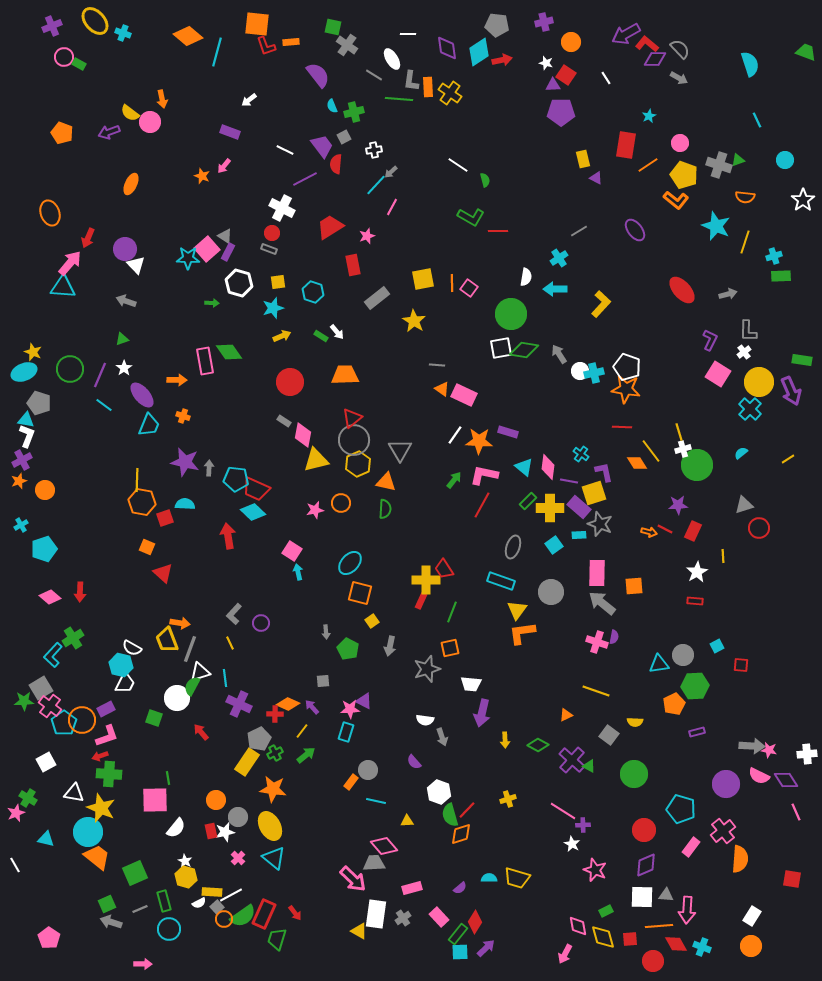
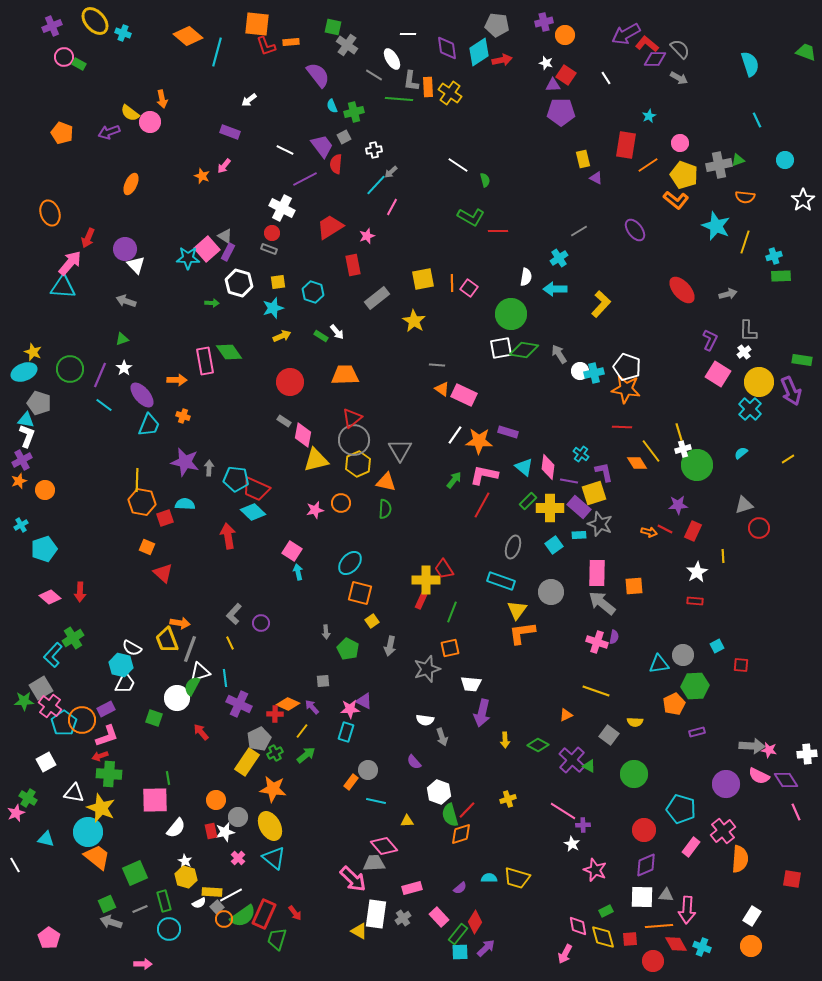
orange circle at (571, 42): moved 6 px left, 7 px up
gray cross at (719, 165): rotated 30 degrees counterclockwise
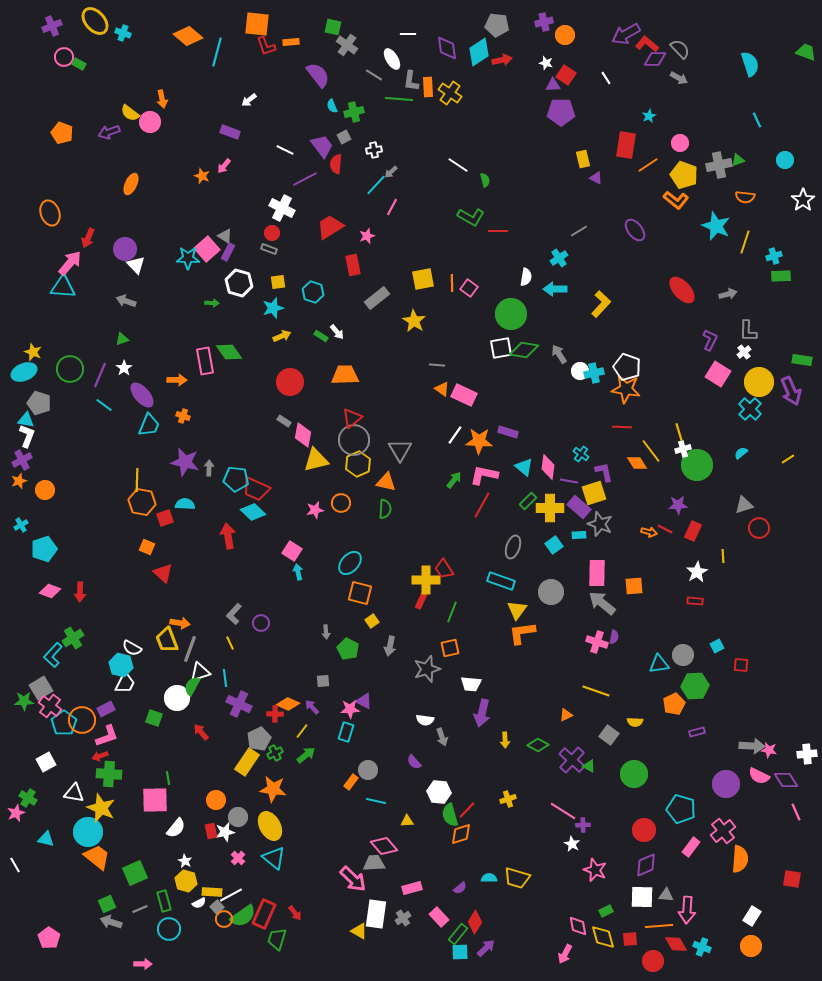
pink diamond at (50, 597): moved 6 px up; rotated 20 degrees counterclockwise
white hexagon at (439, 792): rotated 15 degrees counterclockwise
yellow hexagon at (186, 877): moved 4 px down
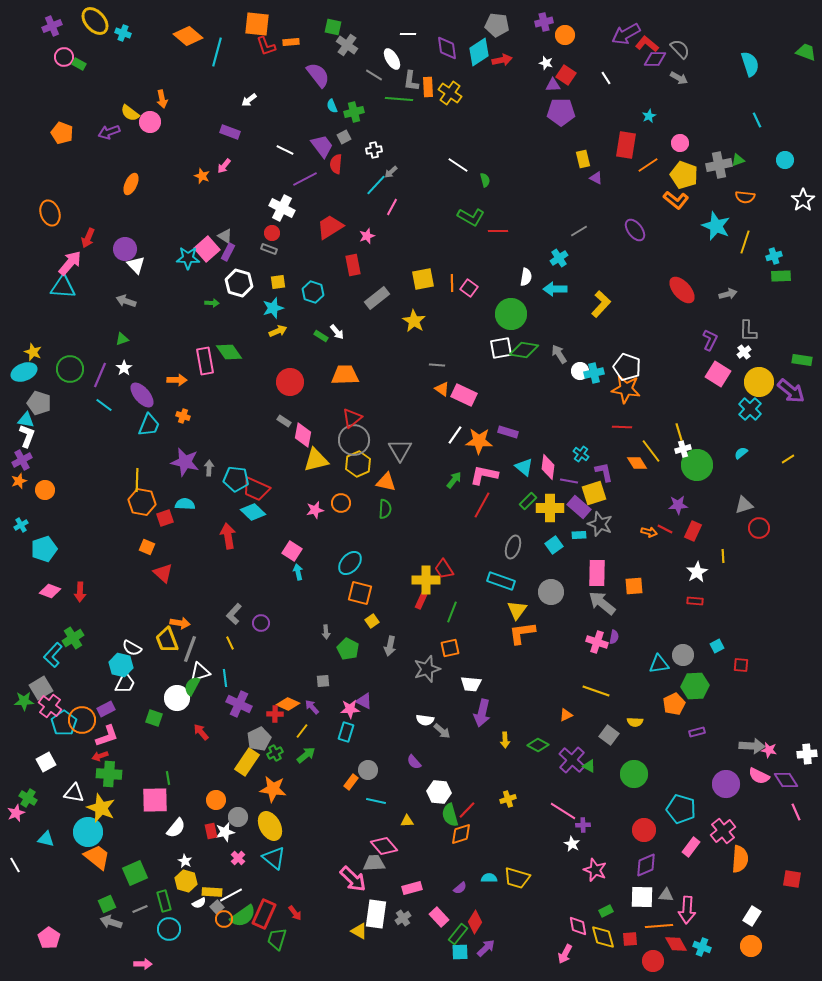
yellow arrow at (282, 336): moved 4 px left, 5 px up
purple arrow at (791, 391): rotated 28 degrees counterclockwise
gray arrow at (442, 737): moved 6 px up; rotated 30 degrees counterclockwise
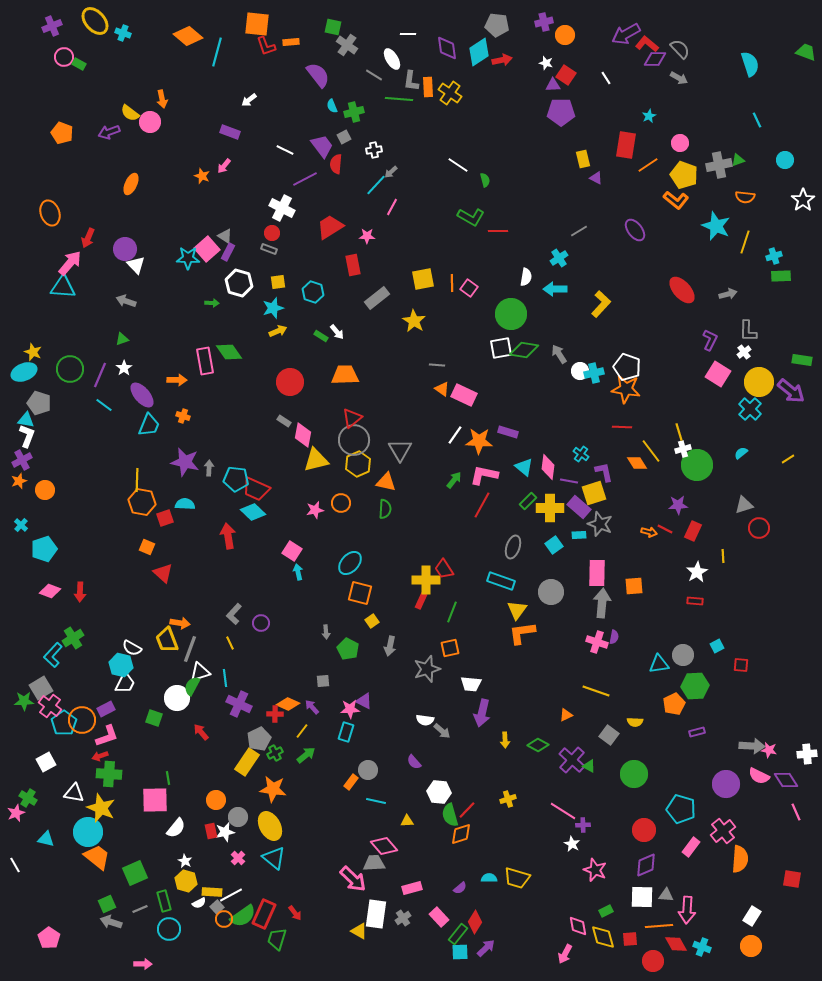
pink star at (367, 236): rotated 21 degrees clockwise
cyan cross at (21, 525): rotated 16 degrees counterclockwise
gray arrow at (602, 603): rotated 56 degrees clockwise
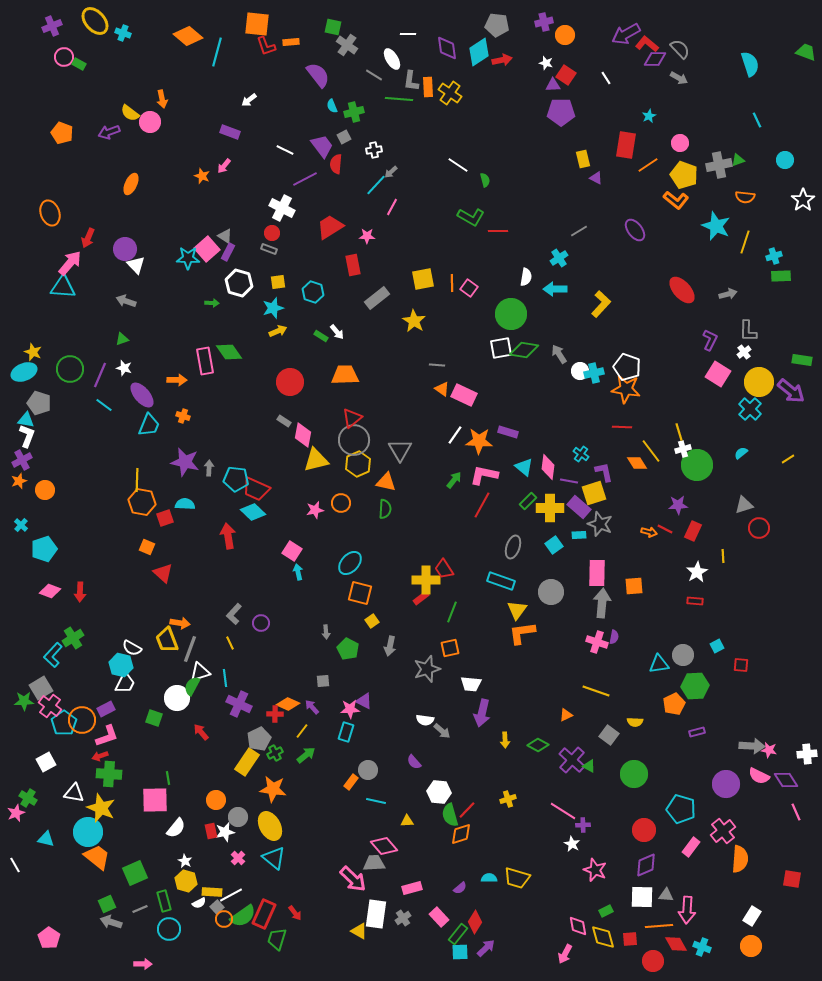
white star at (124, 368): rotated 21 degrees counterclockwise
red rectangle at (421, 601): moved 3 px up; rotated 28 degrees clockwise
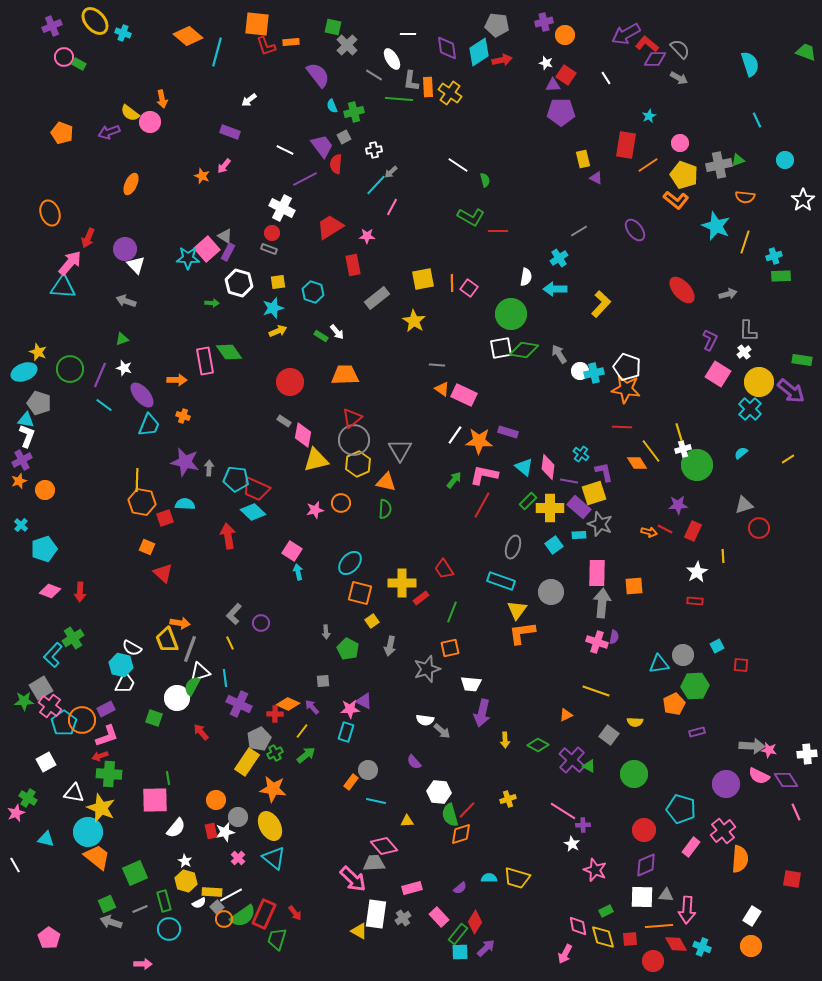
gray cross at (347, 45): rotated 10 degrees clockwise
yellow star at (33, 352): moved 5 px right
yellow cross at (426, 580): moved 24 px left, 3 px down
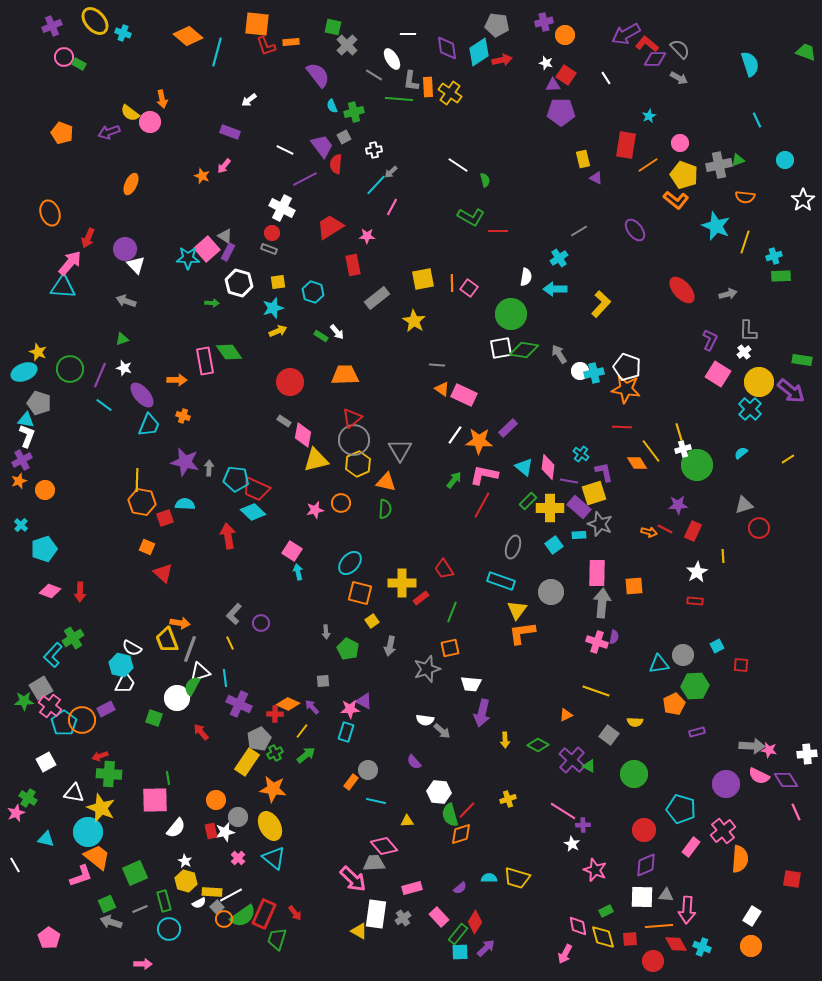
purple rectangle at (508, 432): moved 4 px up; rotated 60 degrees counterclockwise
pink L-shape at (107, 736): moved 26 px left, 140 px down
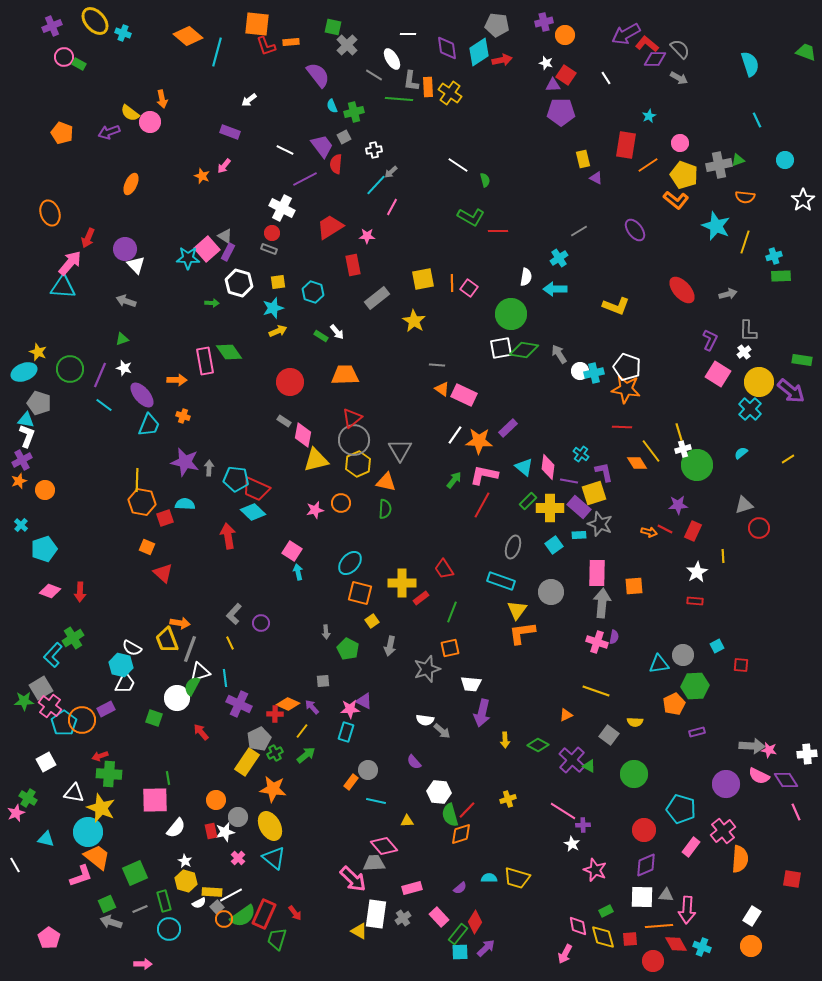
yellow L-shape at (601, 304): moved 15 px right, 2 px down; rotated 68 degrees clockwise
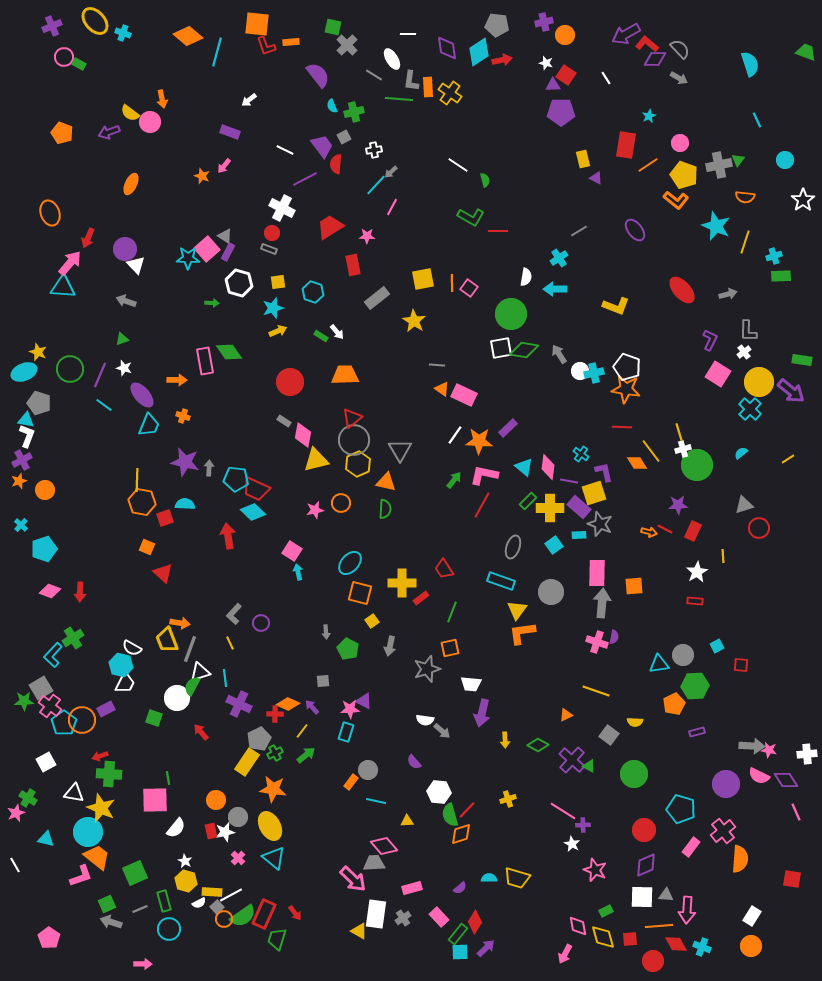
green triangle at (738, 160): rotated 32 degrees counterclockwise
